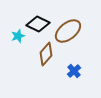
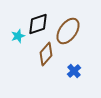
black diamond: rotated 45 degrees counterclockwise
brown ellipse: rotated 16 degrees counterclockwise
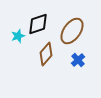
brown ellipse: moved 4 px right
blue cross: moved 4 px right, 11 px up
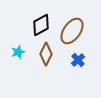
black diamond: moved 3 px right, 1 px down; rotated 10 degrees counterclockwise
cyan star: moved 16 px down
brown diamond: rotated 15 degrees counterclockwise
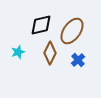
black diamond: rotated 15 degrees clockwise
brown diamond: moved 4 px right, 1 px up
